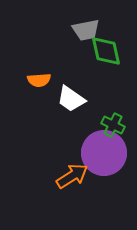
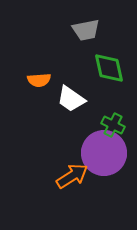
green diamond: moved 3 px right, 17 px down
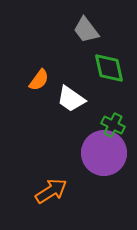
gray trapezoid: rotated 64 degrees clockwise
orange semicircle: rotated 50 degrees counterclockwise
orange arrow: moved 21 px left, 15 px down
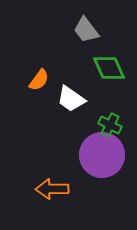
green diamond: rotated 12 degrees counterclockwise
green cross: moved 3 px left
purple circle: moved 2 px left, 2 px down
orange arrow: moved 1 px right, 2 px up; rotated 148 degrees counterclockwise
